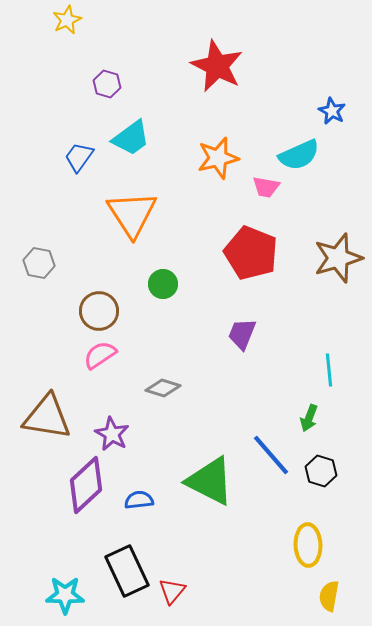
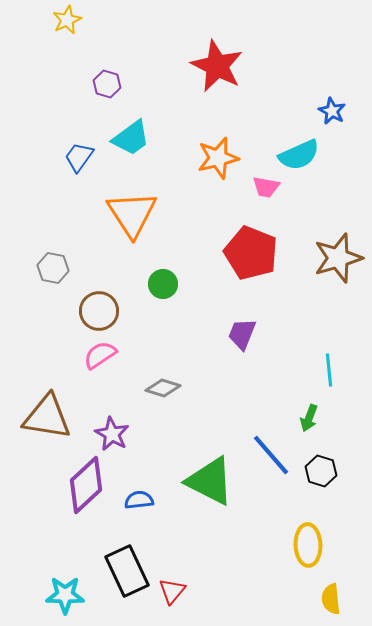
gray hexagon: moved 14 px right, 5 px down
yellow semicircle: moved 2 px right, 3 px down; rotated 16 degrees counterclockwise
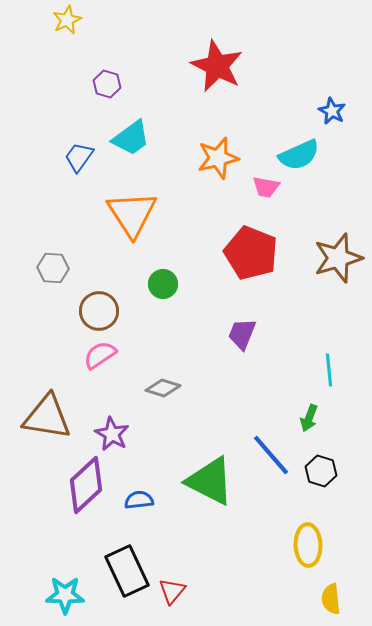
gray hexagon: rotated 8 degrees counterclockwise
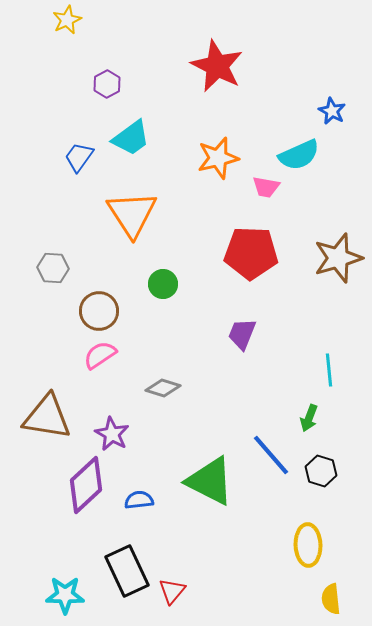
purple hexagon: rotated 16 degrees clockwise
red pentagon: rotated 20 degrees counterclockwise
